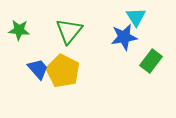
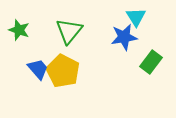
green star: rotated 15 degrees clockwise
green rectangle: moved 1 px down
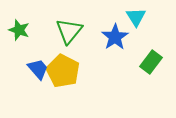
blue star: moved 9 px left; rotated 24 degrees counterclockwise
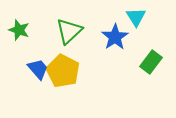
green triangle: rotated 8 degrees clockwise
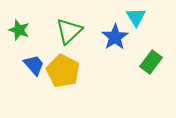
blue trapezoid: moved 4 px left, 4 px up
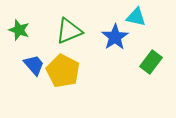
cyan triangle: rotated 45 degrees counterclockwise
green triangle: rotated 20 degrees clockwise
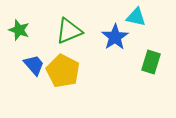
green rectangle: rotated 20 degrees counterclockwise
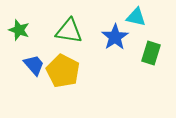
green triangle: rotated 32 degrees clockwise
green rectangle: moved 9 px up
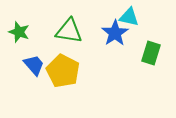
cyan triangle: moved 7 px left
green star: moved 2 px down
blue star: moved 4 px up
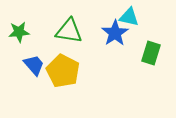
green star: rotated 25 degrees counterclockwise
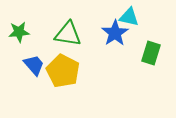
green triangle: moved 1 px left, 3 px down
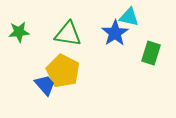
blue trapezoid: moved 11 px right, 20 px down
